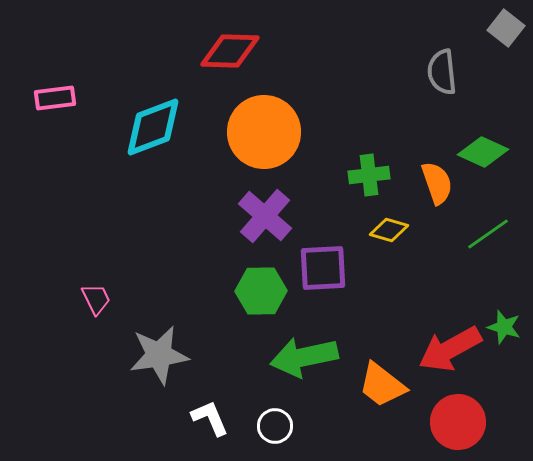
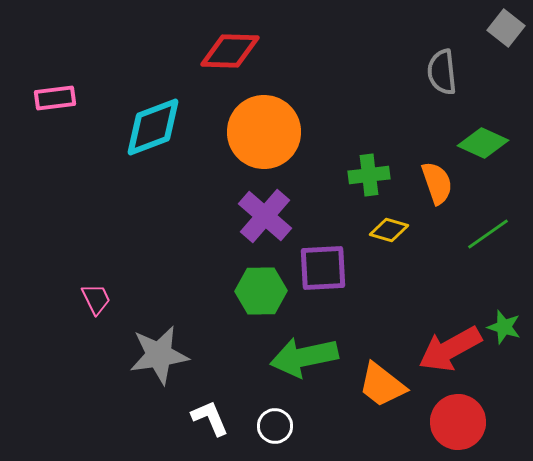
green diamond: moved 9 px up
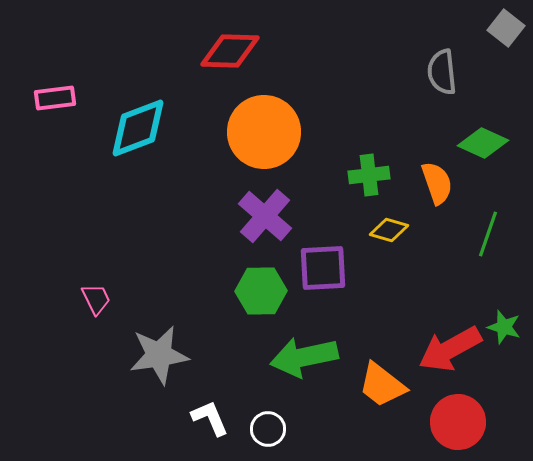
cyan diamond: moved 15 px left, 1 px down
green line: rotated 36 degrees counterclockwise
white circle: moved 7 px left, 3 px down
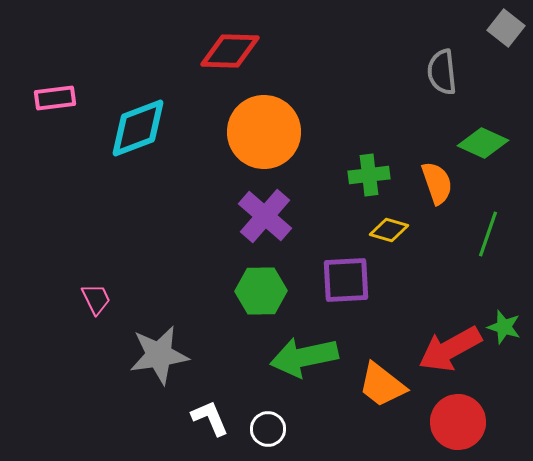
purple square: moved 23 px right, 12 px down
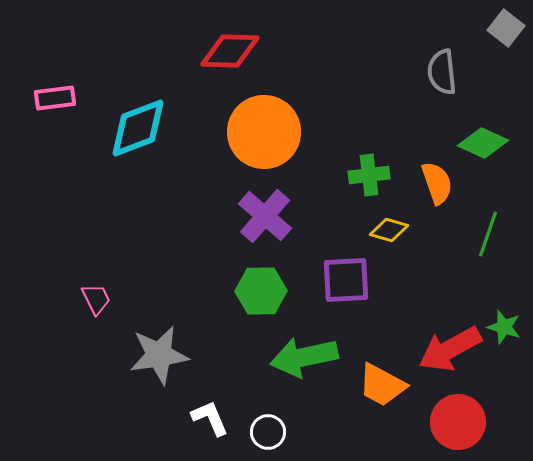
orange trapezoid: rotated 10 degrees counterclockwise
white circle: moved 3 px down
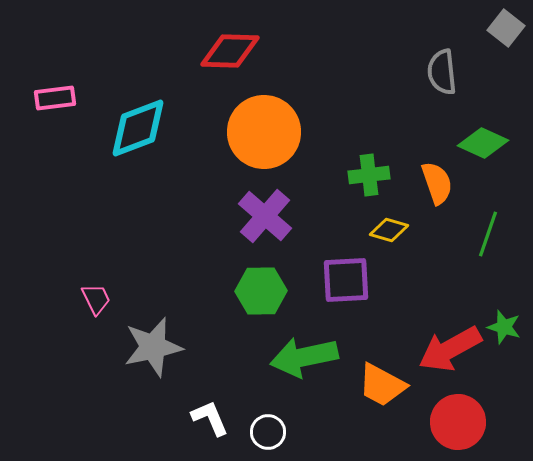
gray star: moved 6 px left, 8 px up; rotated 4 degrees counterclockwise
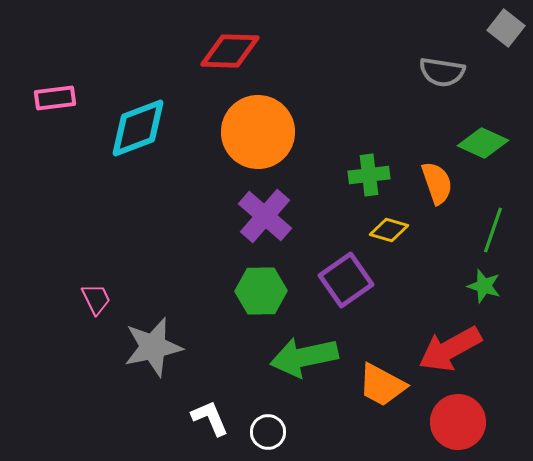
gray semicircle: rotated 75 degrees counterclockwise
orange circle: moved 6 px left
green line: moved 5 px right, 4 px up
purple square: rotated 32 degrees counterclockwise
green star: moved 20 px left, 41 px up
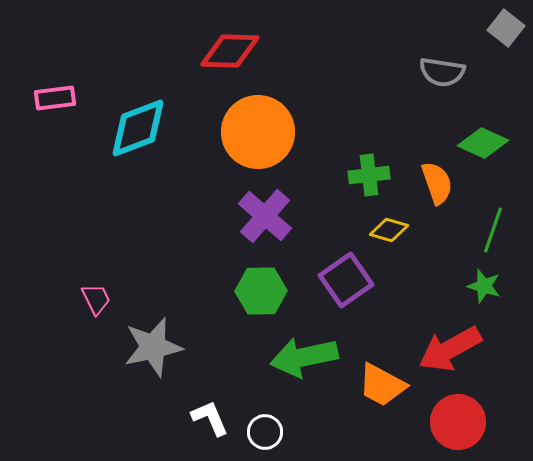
white circle: moved 3 px left
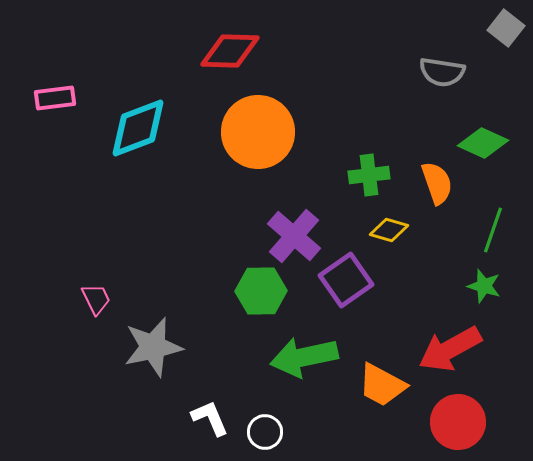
purple cross: moved 29 px right, 20 px down
